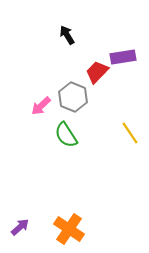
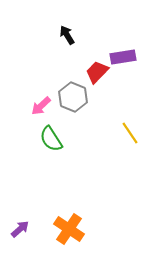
green semicircle: moved 15 px left, 4 px down
purple arrow: moved 2 px down
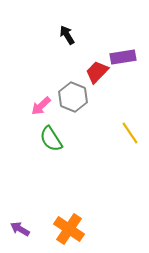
purple arrow: rotated 108 degrees counterclockwise
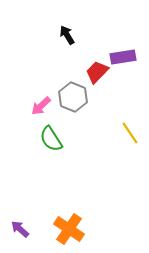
purple arrow: rotated 12 degrees clockwise
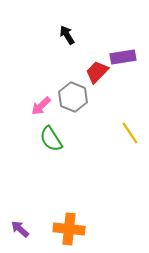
orange cross: rotated 28 degrees counterclockwise
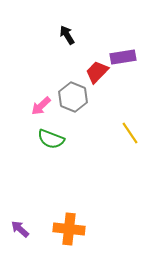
green semicircle: rotated 36 degrees counterclockwise
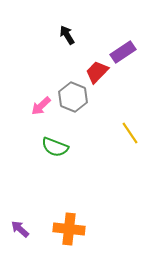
purple rectangle: moved 5 px up; rotated 25 degrees counterclockwise
green semicircle: moved 4 px right, 8 px down
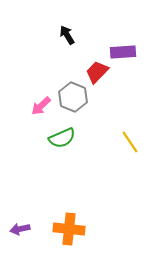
purple rectangle: rotated 30 degrees clockwise
yellow line: moved 9 px down
green semicircle: moved 7 px right, 9 px up; rotated 44 degrees counterclockwise
purple arrow: rotated 54 degrees counterclockwise
